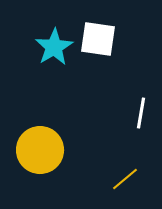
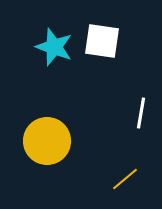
white square: moved 4 px right, 2 px down
cyan star: rotated 21 degrees counterclockwise
yellow circle: moved 7 px right, 9 px up
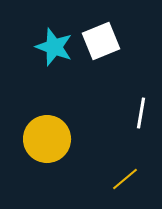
white square: moved 1 px left; rotated 30 degrees counterclockwise
yellow circle: moved 2 px up
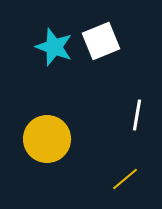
white line: moved 4 px left, 2 px down
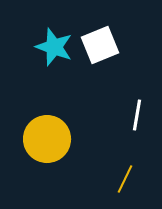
white square: moved 1 px left, 4 px down
yellow line: rotated 24 degrees counterclockwise
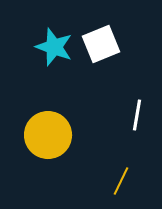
white square: moved 1 px right, 1 px up
yellow circle: moved 1 px right, 4 px up
yellow line: moved 4 px left, 2 px down
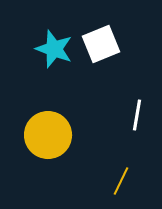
cyan star: moved 2 px down
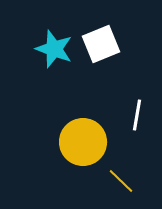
yellow circle: moved 35 px right, 7 px down
yellow line: rotated 72 degrees counterclockwise
